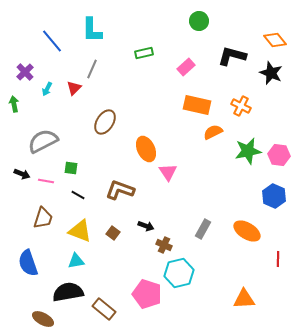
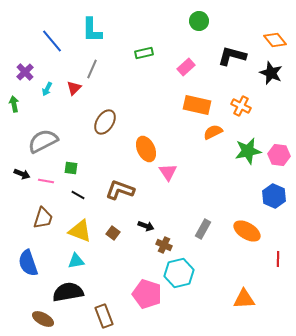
brown rectangle at (104, 309): moved 7 px down; rotated 30 degrees clockwise
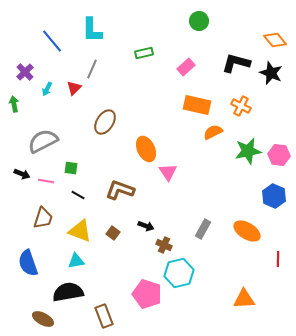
black L-shape at (232, 56): moved 4 px right, 7 px down
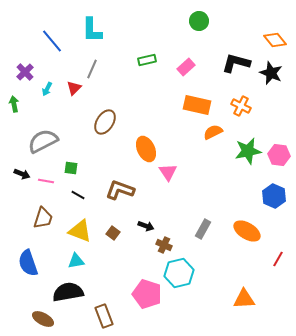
green rectangle at (144, 53): moved 3 px right, 7 px down
red line at (278, 259): rotated 28 degrees clockwise
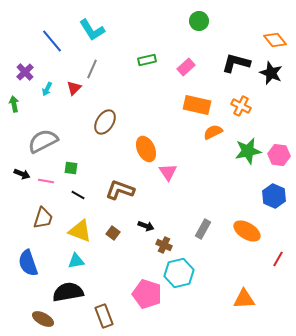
cyan L-shape at (92, 30): rotated 32 degrees counterclockwise
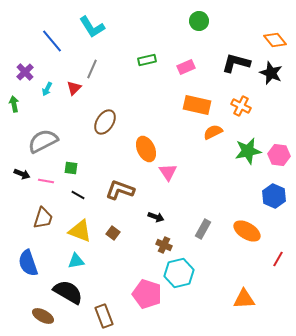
cyan L-shape at (92, 30): moved 3 px up
pink rectangle at (186, 67): rotated 18 degrees clockwise
black arrow at (146, 226): moved 10 px right, 9 px up
black semicircle at (68, 292): rotated 40 degrees clockwise
brown ellipse at (43, 319): moved 3 px up
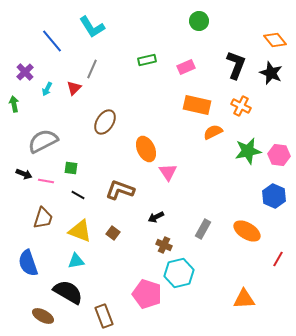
black L-shape at (236, 63): moved 2 px down; rotated 96 degrees clockwise
black arrow at (22, 174): moved 2 px right
black arrow at (156, 217): rotated 133 degrees clockwise
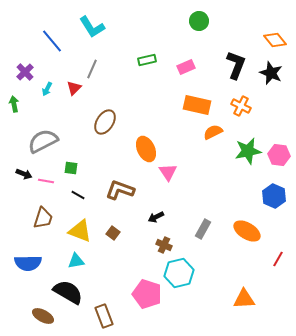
blue semicircle at (28, 263): rotated 72 degrees counterclockwise
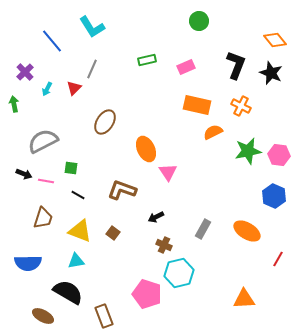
brown L-shape at (120, 190): moved 2 px right
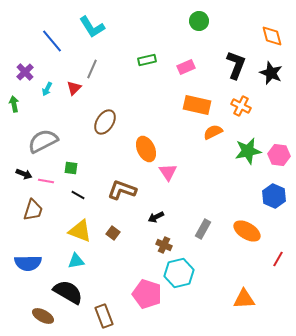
orange diamond at (275, 40): moved 3 px left, 4 px up; rotated 25 degrees clockwise
brown trapezoid at (43, 218): moved 10 px left, 8 px up
